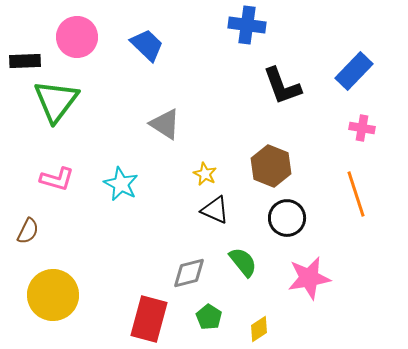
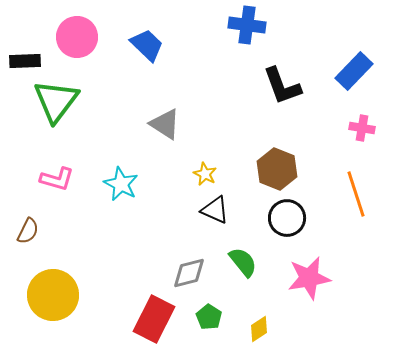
brown hexagon: moved 6 px right, 3 px down
red rectangle: moved 5 px right; rotated 12 degrees clockwise
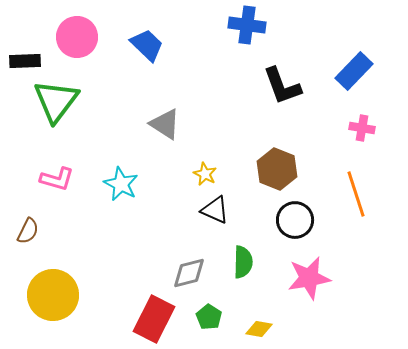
black circle: moved 8 px right, 2 px down
green semicircle: rotated 40 degrees clockwise
yellow diamond: rotated 44 degrees clockwise
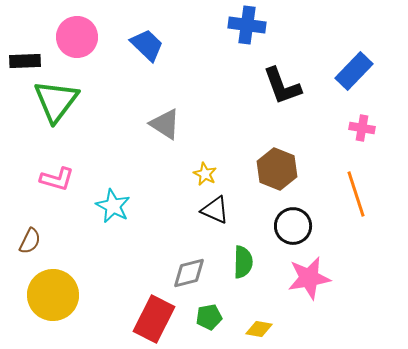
cyan star: moved 8 px left, 22 px down
black circle: moved 2 px left, 6 px down
brown semicircle: moved 2 px right, 10 px down
green pentagon: rotated 30 degrees clockwise
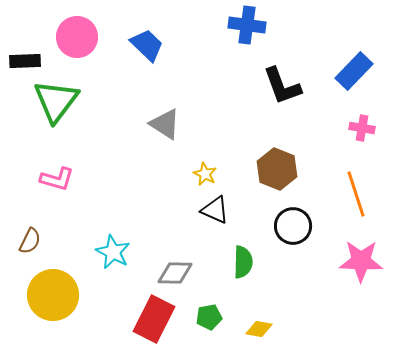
cyan star: moved 46 px down
gray diamond: moved 14 px left; rotated 15 degrees clockwise
pink star: moved 52 px right, 17 px up; rotated 12 degrees clockwise
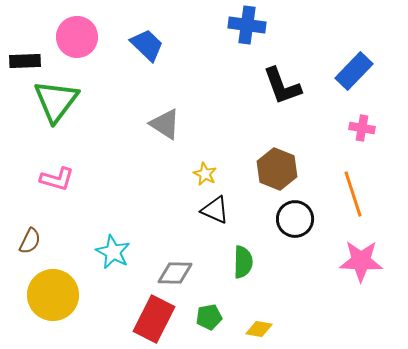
orange line: moved 3 px left
black circle: moved 2 px right, 7 px up
